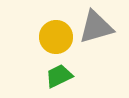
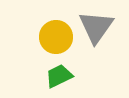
gray triangle: rotated 39 degrees counterclockwise
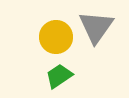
green trapezoid: rotated 8 degrees counterclockwise
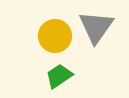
yellow circle: moved 1 px left, 1 px up
